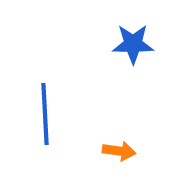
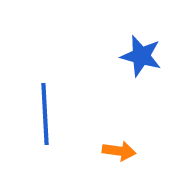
blue star: moved 8 px right, 12 px down; rotated 15 degrees clockwise
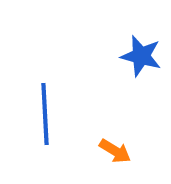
orange arrow: moved 4 px left; rotated 24 degrees clockwise
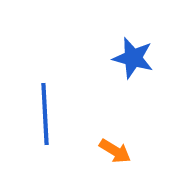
blue star: moved 8 px left, 2 px down
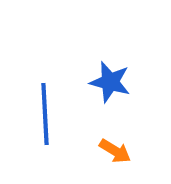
blue star: moved 23 px left, 24 px down
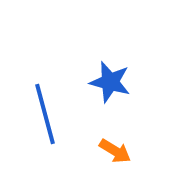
blue line: rotated 12 degrees counterclockwise
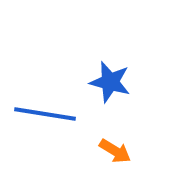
blue line: rotated 66 degrees counterclockwise
